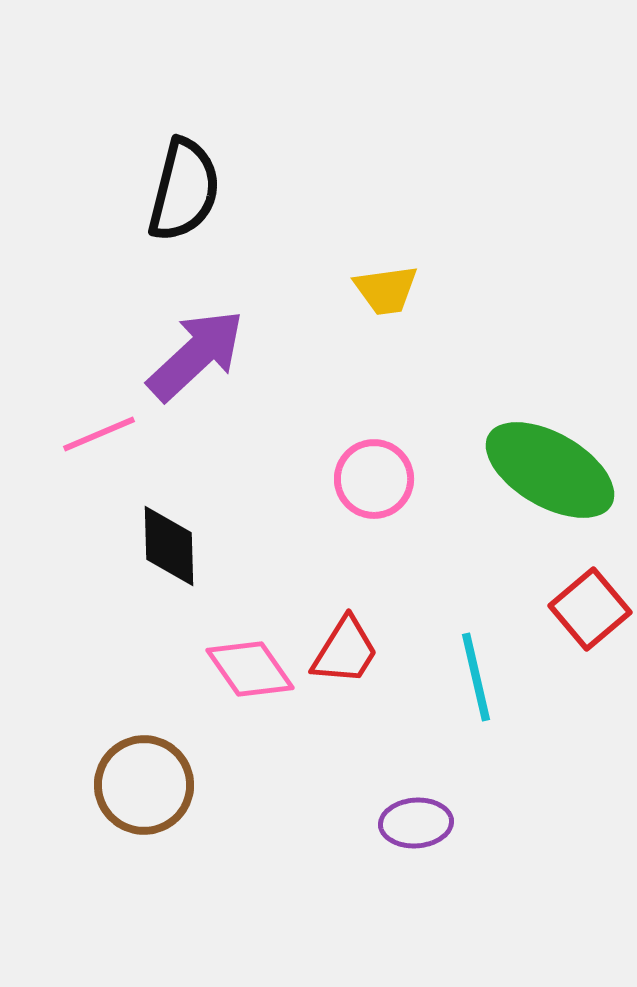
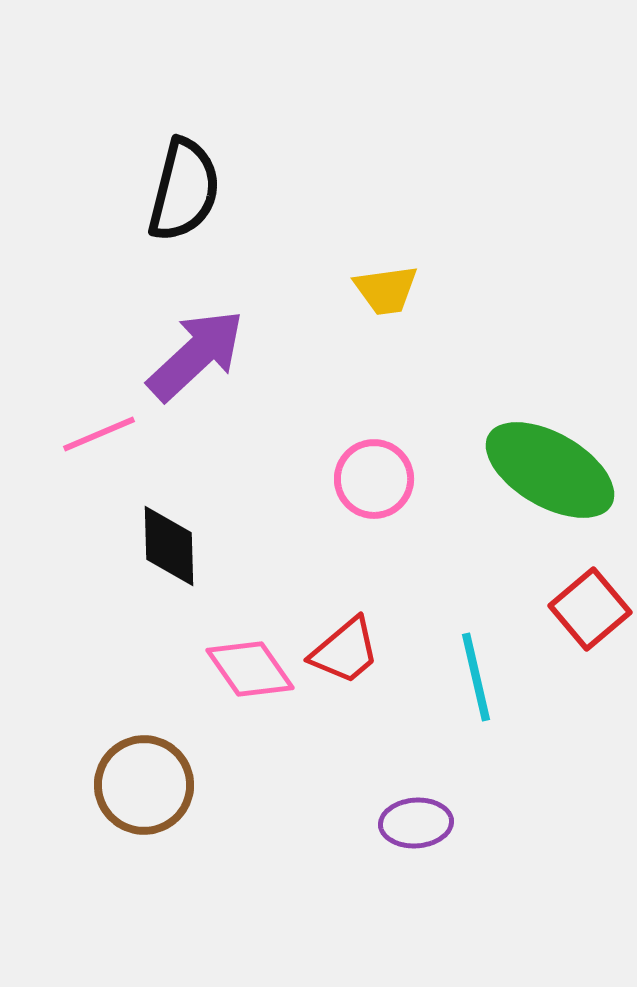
red trapezoid: rotated 18 degrees clockwise
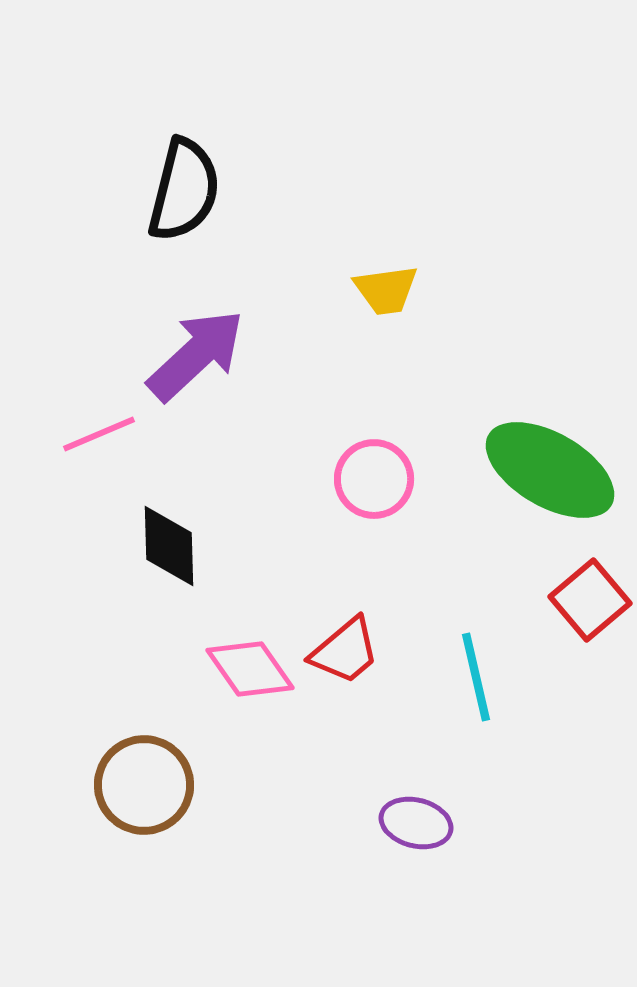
red square: moved 9 px up
purple ellipse: rotated 18 degrees clockwise
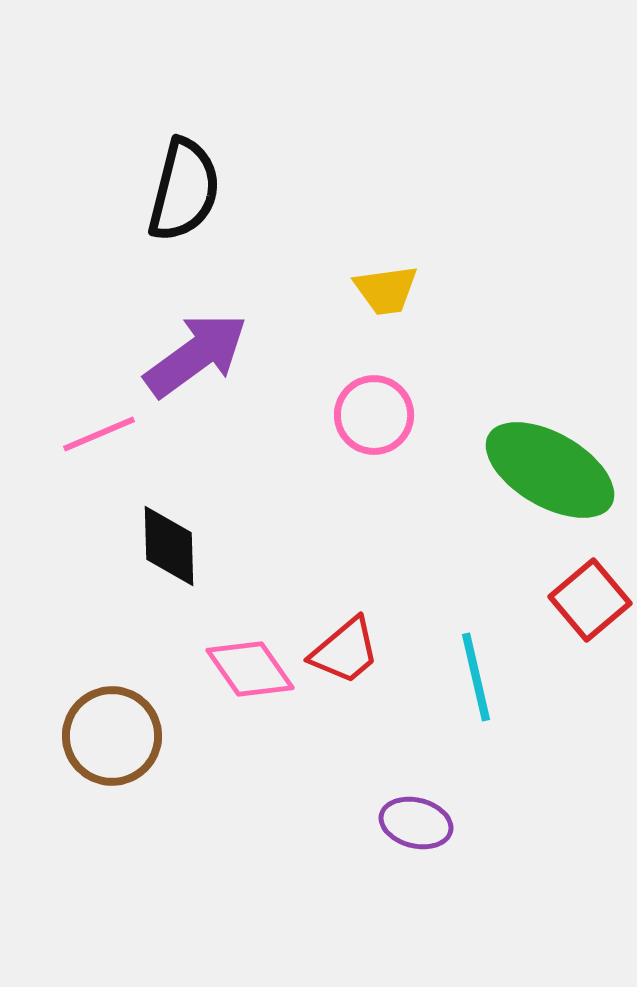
purple arrow: rotated 7 degrees clockwise
pink circle: moved 64 px up
brown circle: moved 32 px left, 49 px up
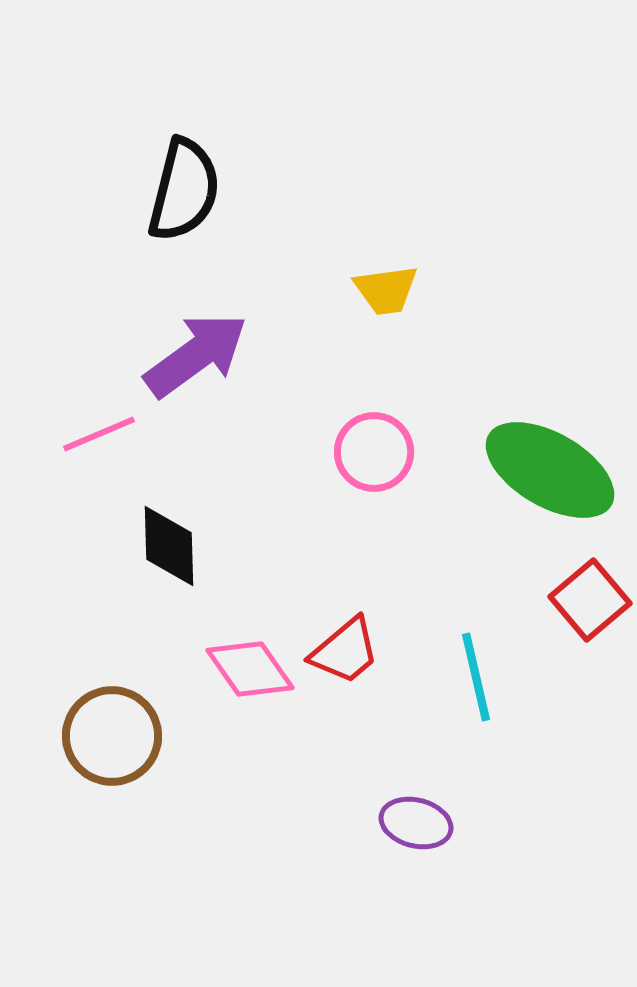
pink circle: moved 37 px down
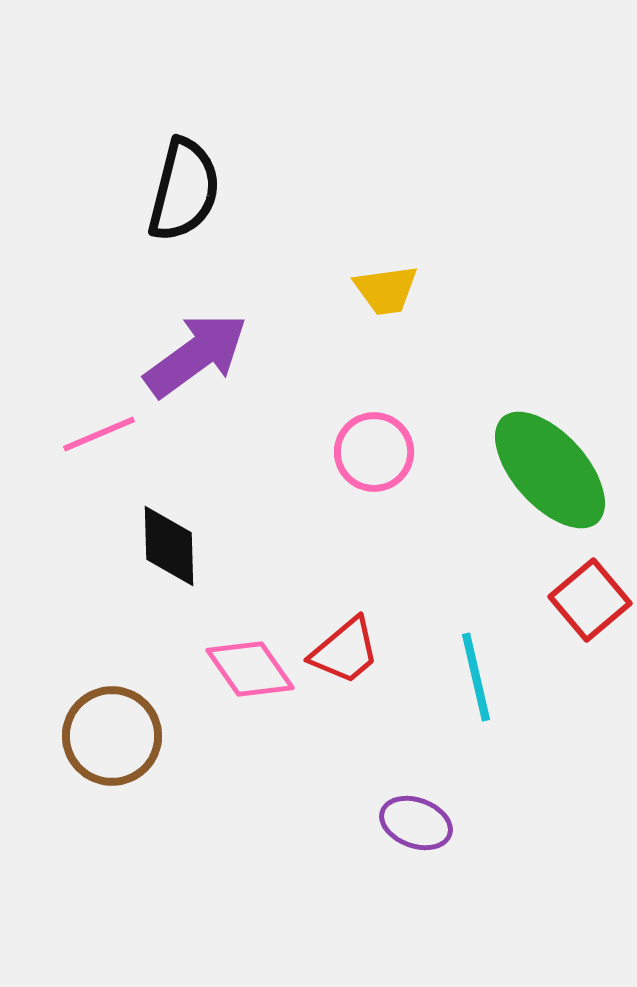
green ellipse: rotated 18 degrees clockwise
purple ellipse: rotated 6 degrees clockwise
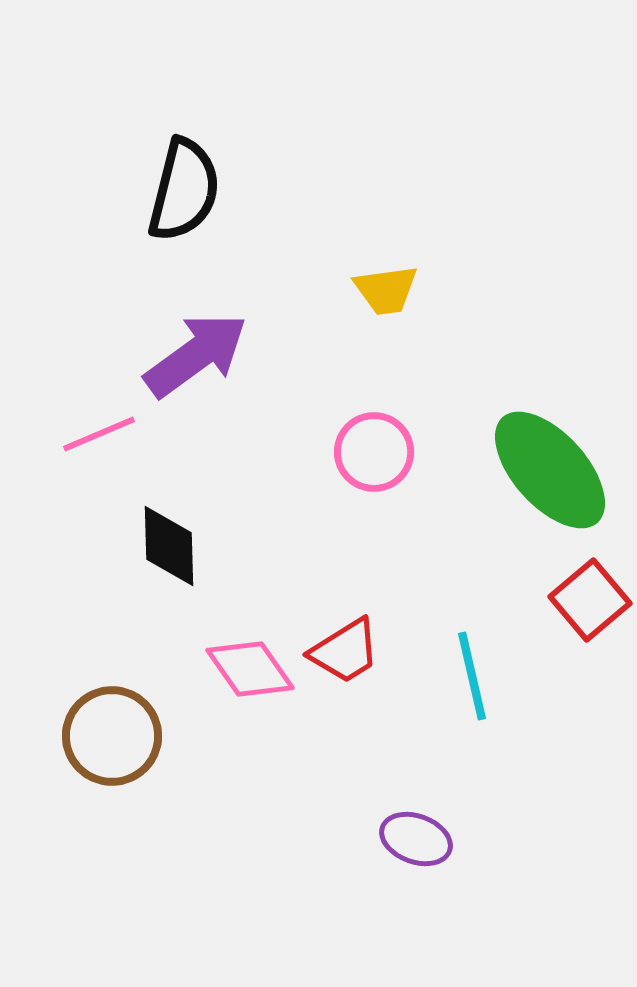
red trapezoid: rotated 8 degrees clockwise
cyan line: moved 4 px left, 1 px up
purple ellipse: moved 16 px down
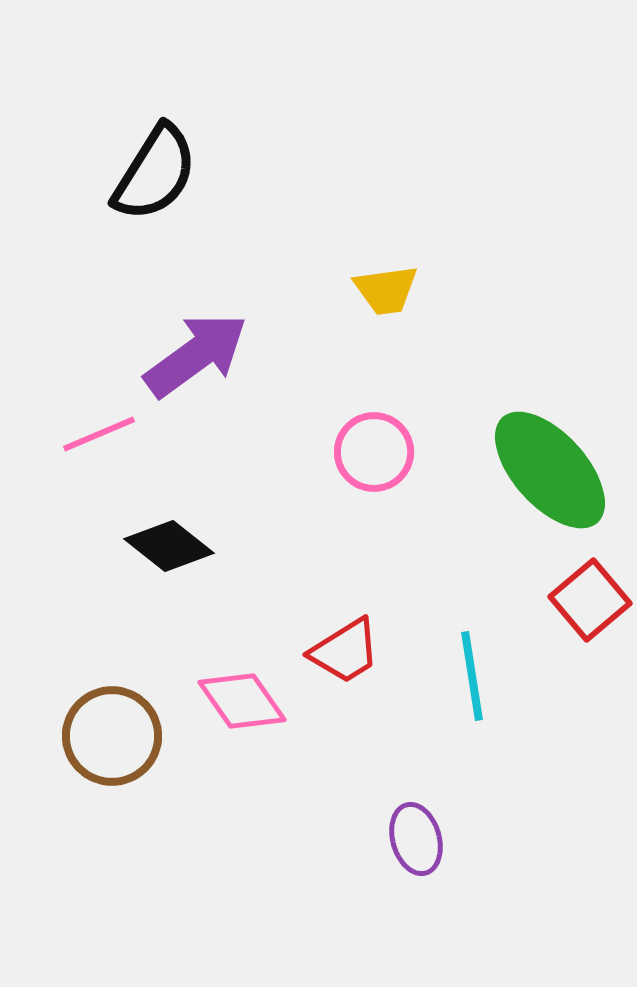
black semicircle: moved 29 px left, 17 px up; rotated 18 degrees clockwise
black diamond: rotated 50 degrees counterclockwise
pink diamond: moved 8 px left, 32 px down
cyan line: rotated 4 degrees clockwise
purple ellipse: rotated 54 degrees clockwise
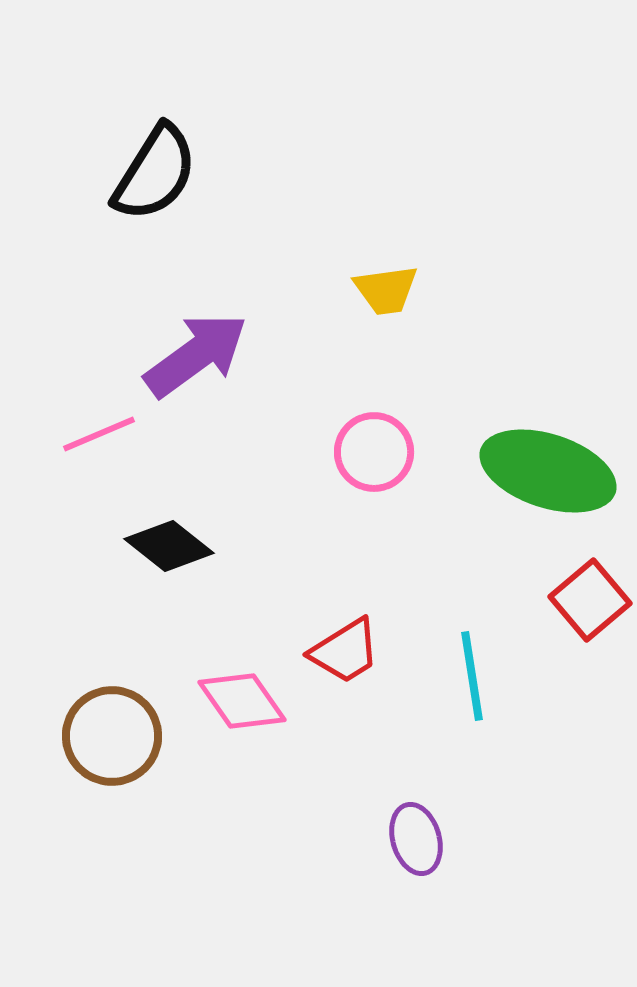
green ellipse: moved 2 px left, 1 px down; rotated 30 degrees counterclockwise
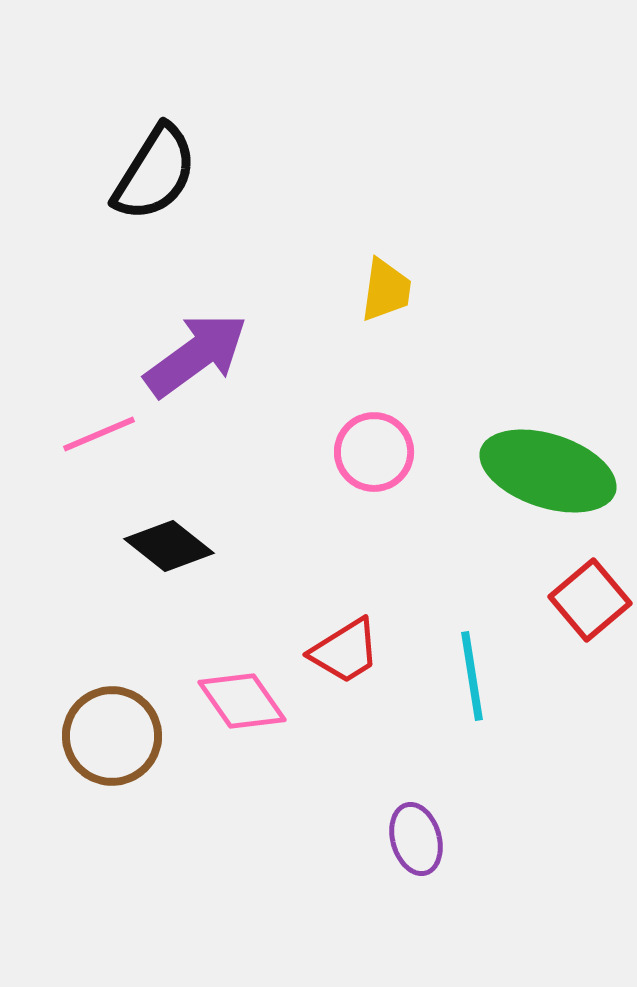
yellow trapezoid: rotated 74 degrees counterclockwise
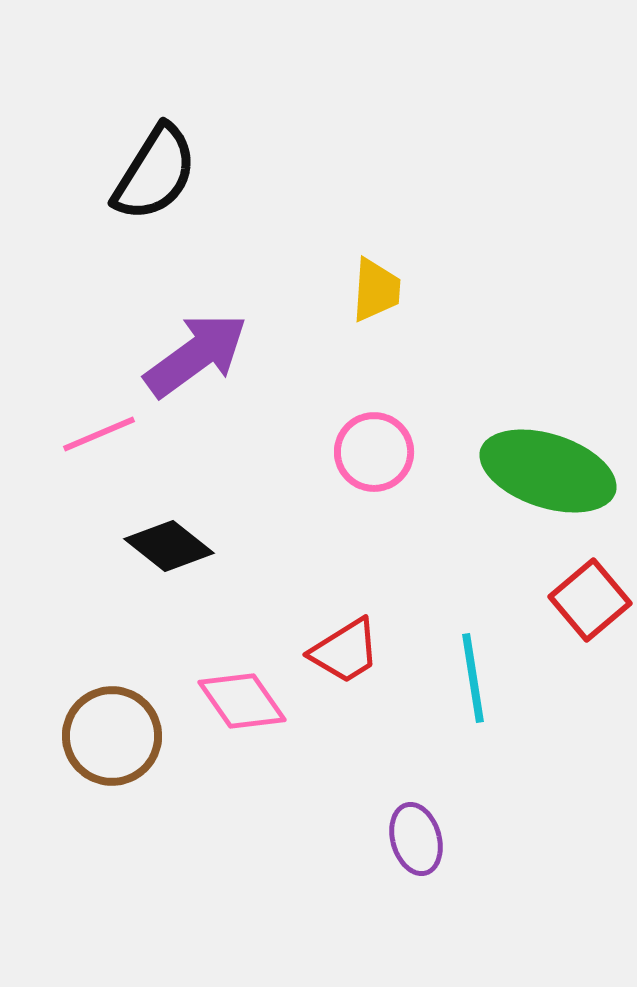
yellow trapezoid: moved 10 px left; rotated 4 degrees counterclockwise
cyan line: moved 1 px right, 2 px down
